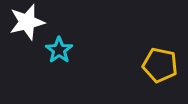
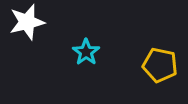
cyan star: moved 27 px right, 2 px down
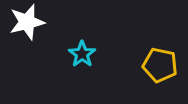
cyan star: moved 4 px left, 2 px down
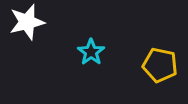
cyan star: moved 9 px right, 2 px up
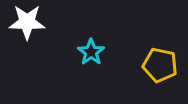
white star: rotated 15 degrees clockwise
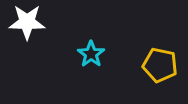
cyan star: moved 2 px down
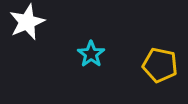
white star: rotated 24 degrees counterclockwise
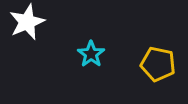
yellow pentagon: moved 2 px left, 1 px up
